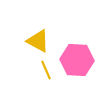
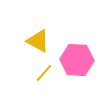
yellow line: moved 2 px left, 3 px down; rotated 66 degrees clockwise
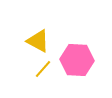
yellow line: moved 1 px left, 4 px up
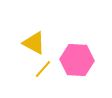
yellow triangle: moved 4 px left, 2 px down
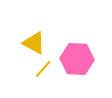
pink hexagon: moved 1 px up
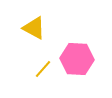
yellow triangle: moved 15 px up
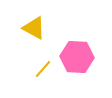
pink hexagon: moved 2 px up
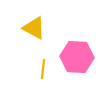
yellow line: rotated 36 degrees counterclockwise
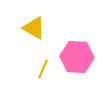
yellow line: rotated 18 degrees clockwise
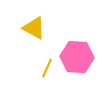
yellow line: moved 4 px right, 1 px up
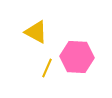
yellow triangle: moved 2 px right, 4 px down
